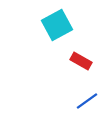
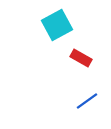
red rectangle: moved 3 px up
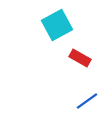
red rectangle: moved 1 px left
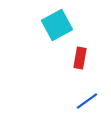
red rectangle: rotated 70 degrees clockwise
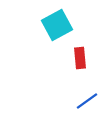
red rectangle: rotated 15 degrees counterclockwise
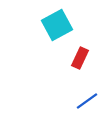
red rectangle: rotated 30 degrees clockwise
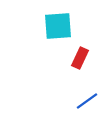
cyan square: moved 1 px right, 1 px down; rotated 24 degrees clockwise
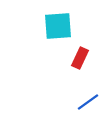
blue line: moved 1 px right, 1 px down
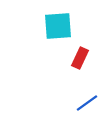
blue line: moved 1 px left, 1 px down
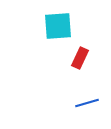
blue line: rotated 20 degrees clockwise
